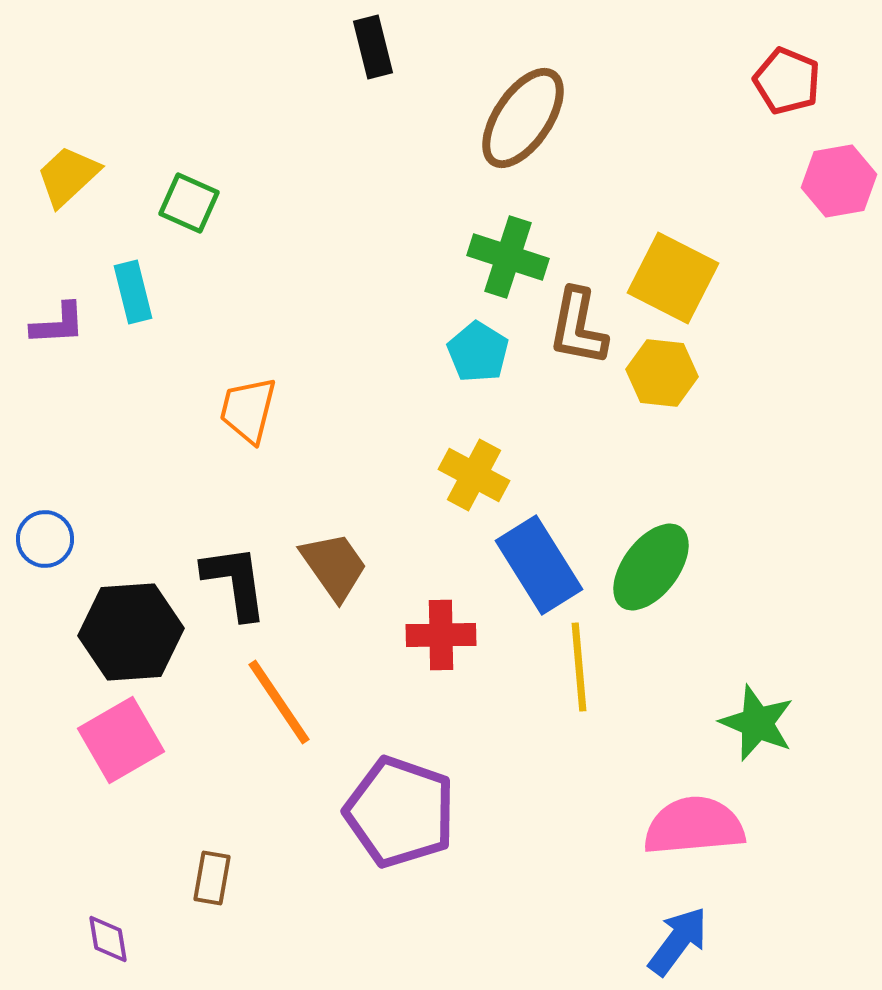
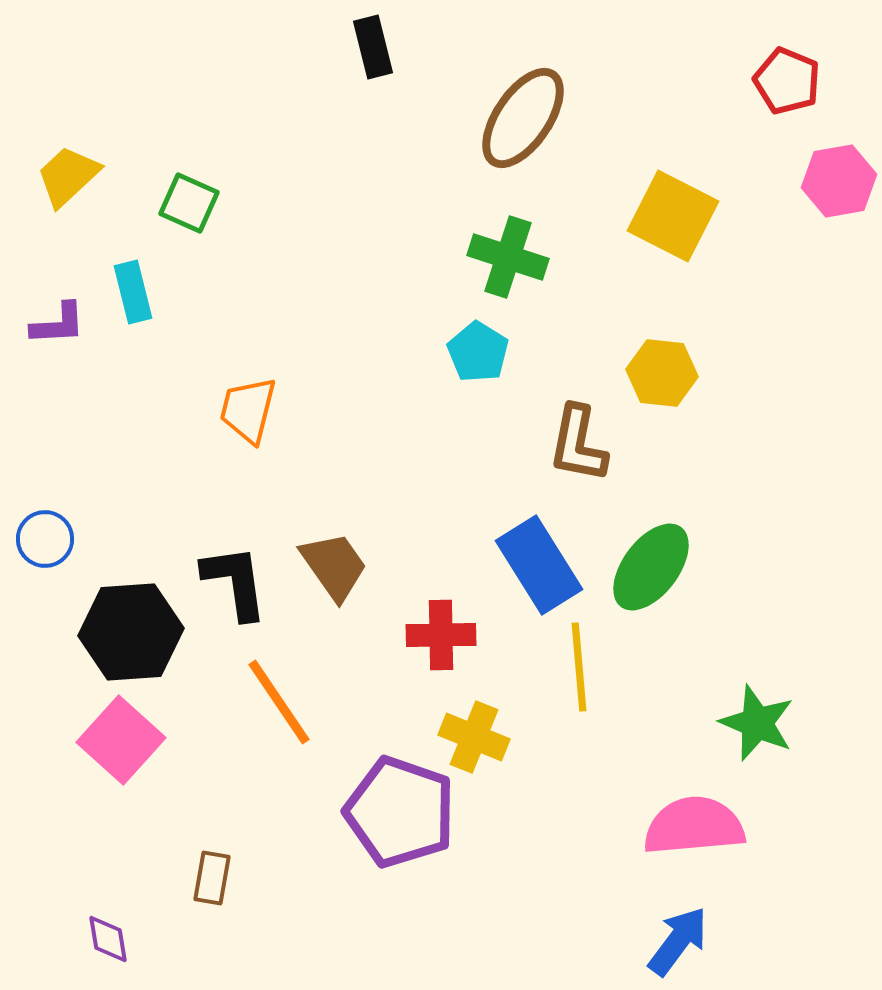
yellow square: moved 62 px up
brown L-shape: moved 117 px down
yellow cross: moved 262 px down; rotated 6 degrees counterclockwise
pink square: rotated 18 degrees counterclockwise
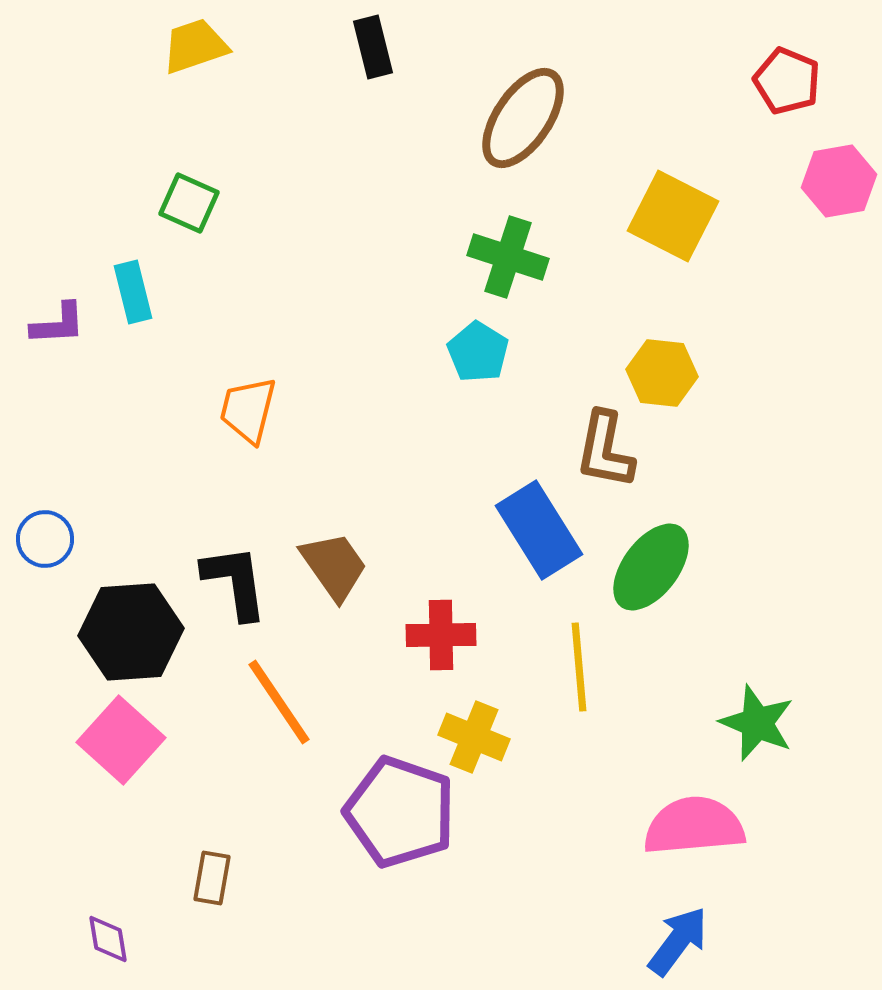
yellow trapezoid: moved 127 px right, 130 px up; rotated 24 degrees clockwise
brown L-shape: moved 27 px right, 6 px down
blue rectangle: moved 35 px up
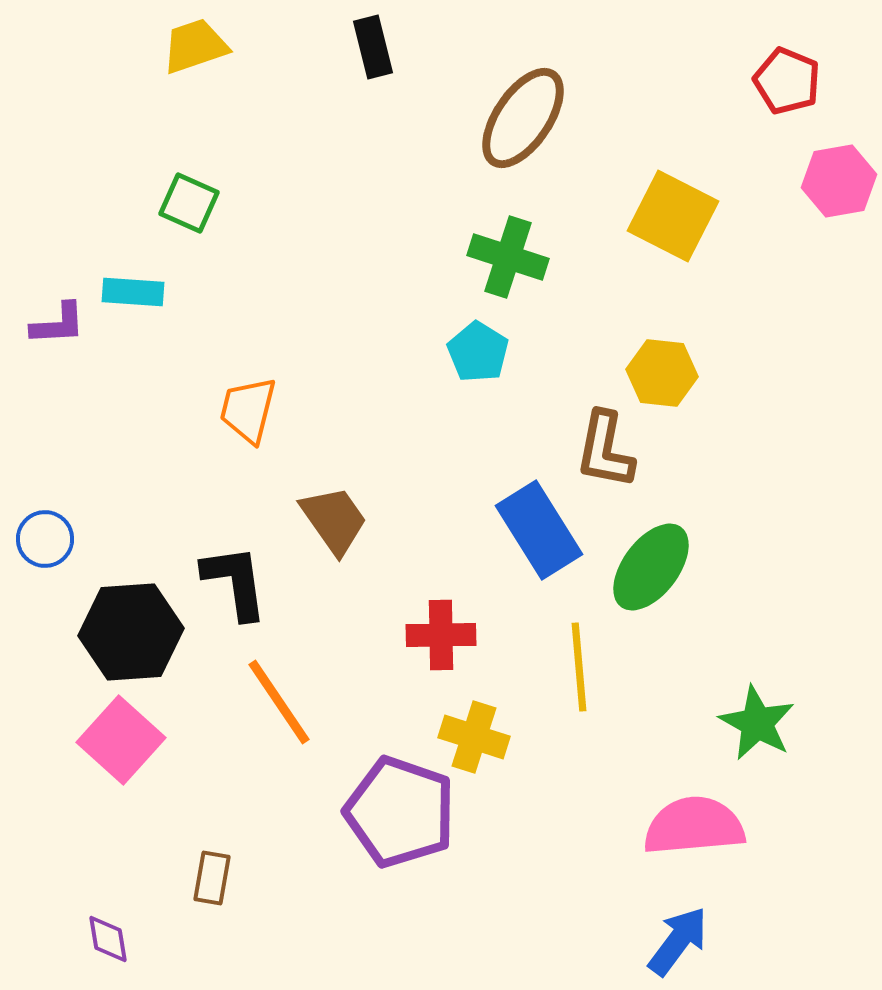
cyan rectangle: rotated 72 degrees counterclockwise
brown trapezoid: moved 46 px up
green star: rotated 6 degrees clockwise
yellow cross: rotated 4 degrees counterclockwise
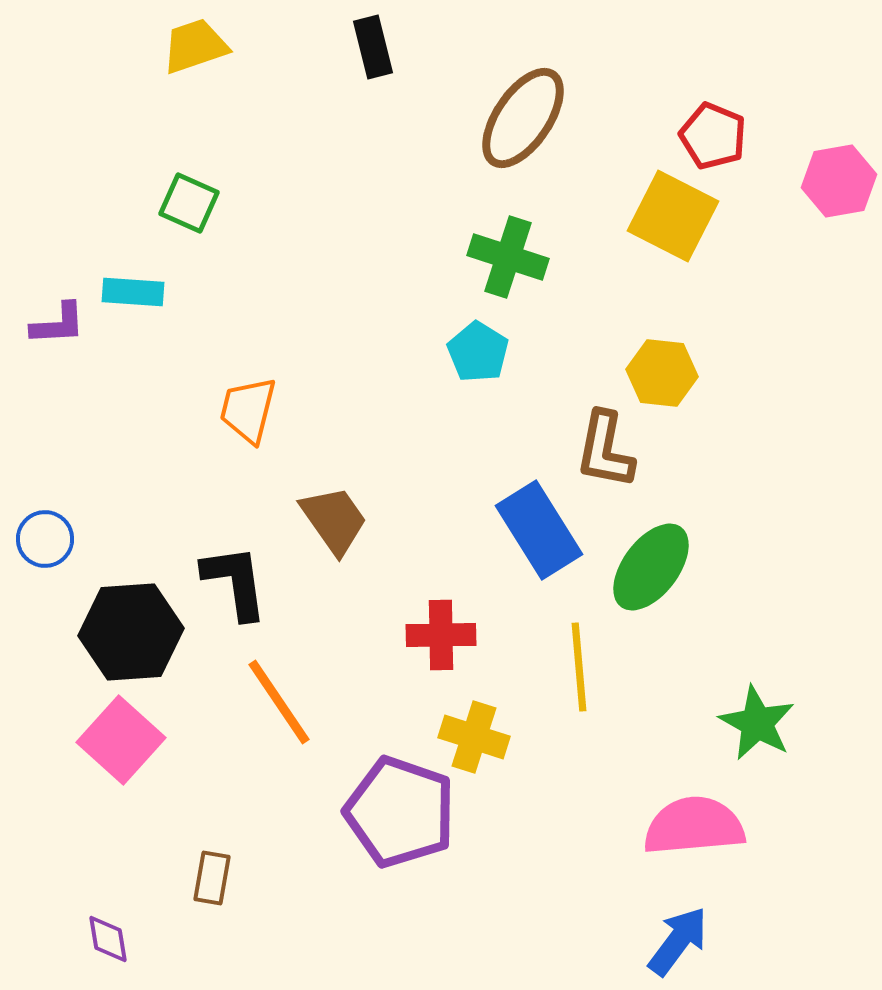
red pentagon: moved 74 px left, 55 px down
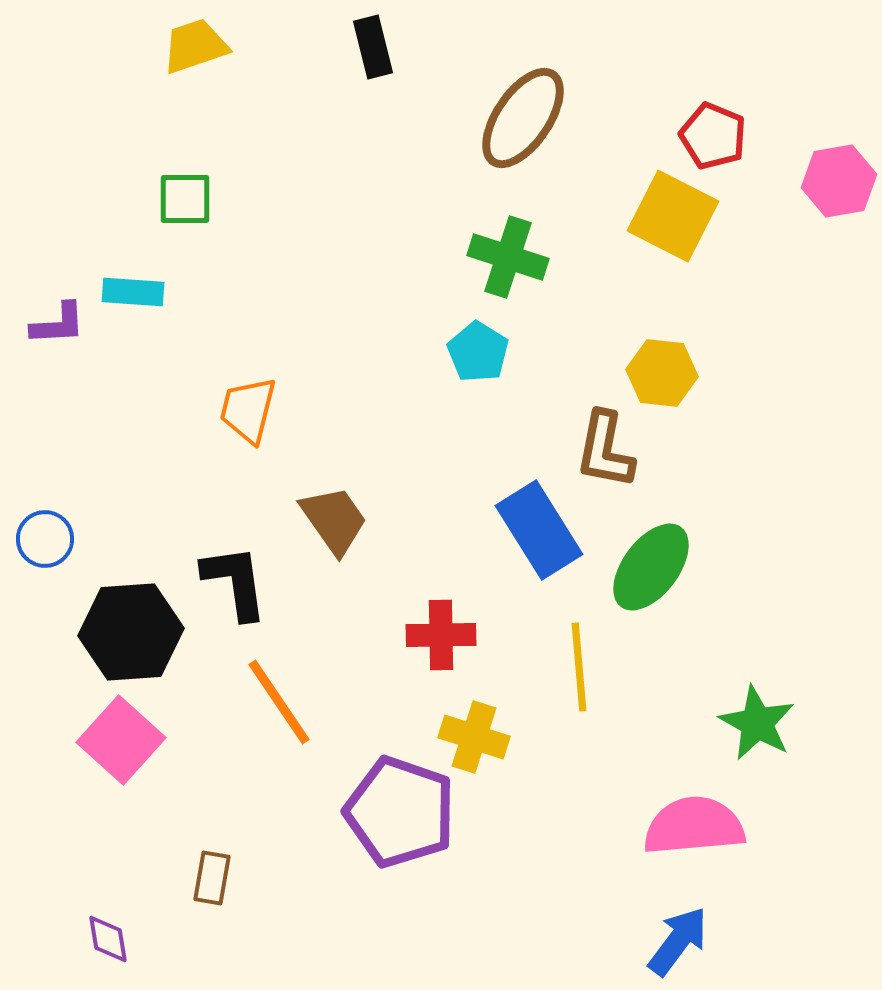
green square: moved 4 px left, 4 px up; rotated 24 degrees counterclockwise
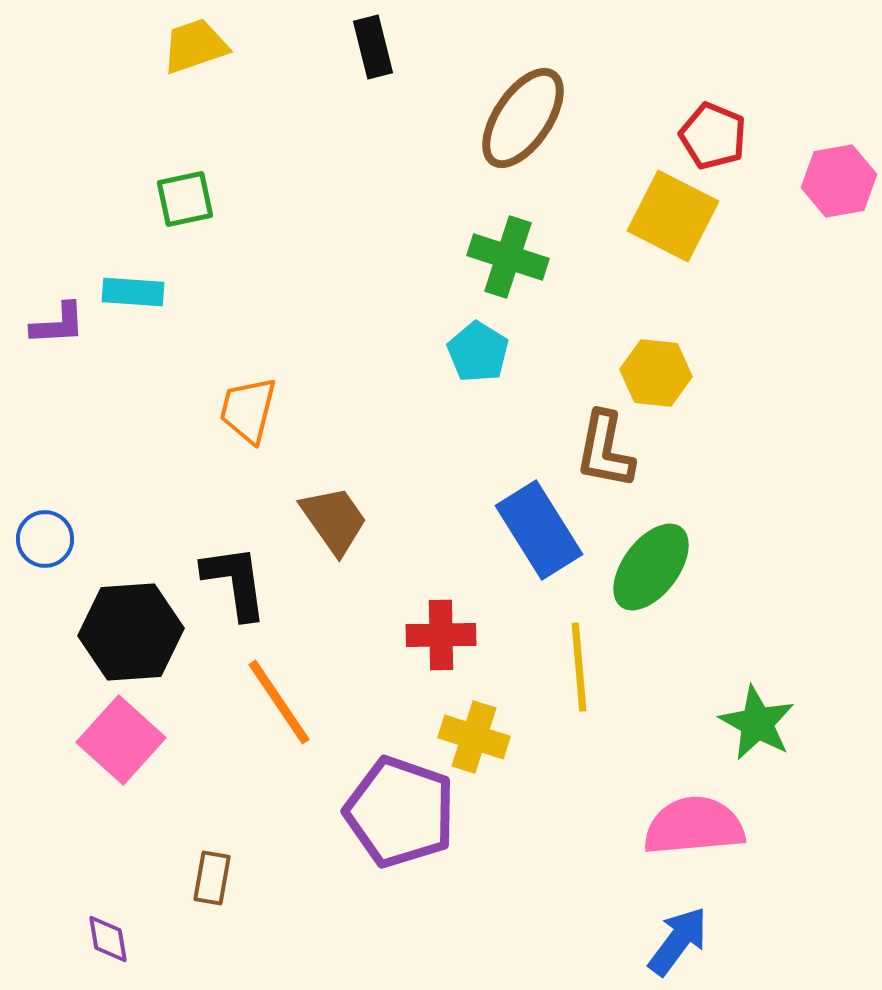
green square: rotated 12 degrees counterclockwise
yellow hexagon: moved 6 px left
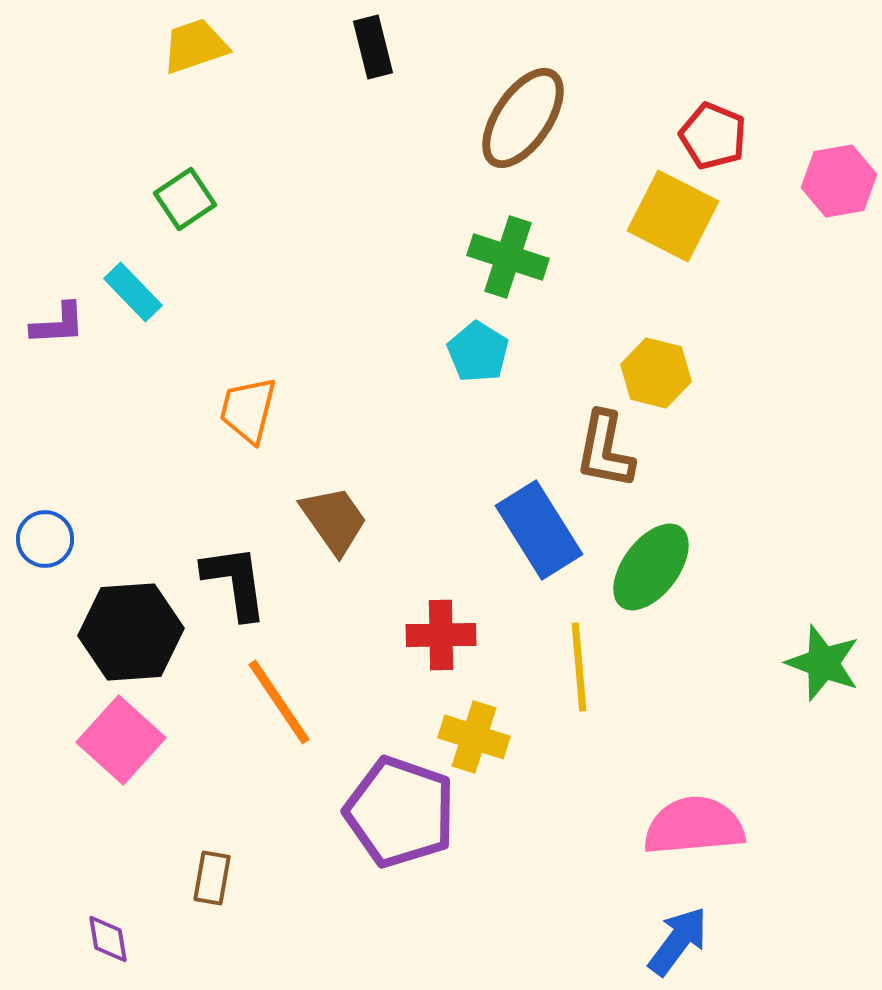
green square: rotated 22 degrees counterclockwise
cyan rectangle: rotated 42 degrees clockwise
yellow hexagon: rotated 8 degrees clockwise
green star: moved 66 px right, 60 px up; rotated 8 degrees counterclockwise
